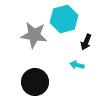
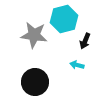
black arrow: moved 1 px left, 1 px up
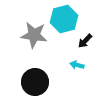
black arrow: rotated 21 degrees clockwise
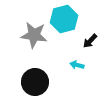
black arrow: moved 5 px right
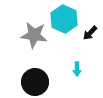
cyan hexagon: rotated 20 degrees counterclockwise
black arrow: moved 8 px up
cyan arrow: moved 4 px down; rotated 104 degrees counterclockwise
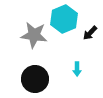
cyan hexagon: rotated 12 degrees clockwise
black circle: moved 3 px up
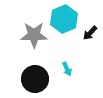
gray star: rotated 8 degrees counterclockwise
cyan arrow: moved 10 px left; rotated 24 degrees counterclockwise
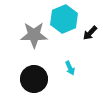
cyan arrow: moved 3 px right, 1 px up
black circle: moved 1 px left
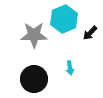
cyan arrow: rotated 16 degrees clockwise
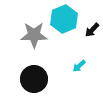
black arrow: moved 2 px right, 3 px up
cyan arrow: moved 9 px right, 2 px up; rotated 56 degrees clockwise
